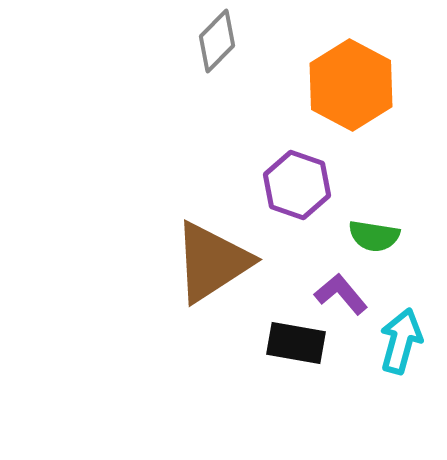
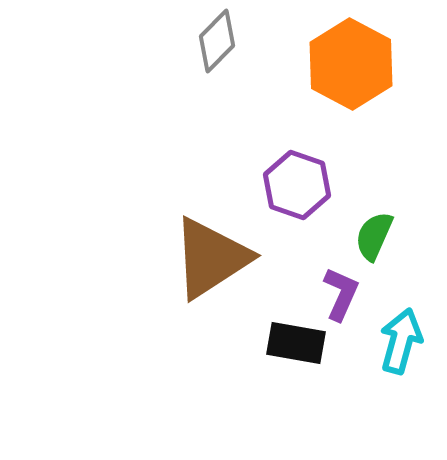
orange hexagon: moved 21 px up
green semicircle: rotated 105 degrees clockwise
brown triangle: moved 1 px left, 4 px up
purple L-shape: rotated 64 degrees clockwise
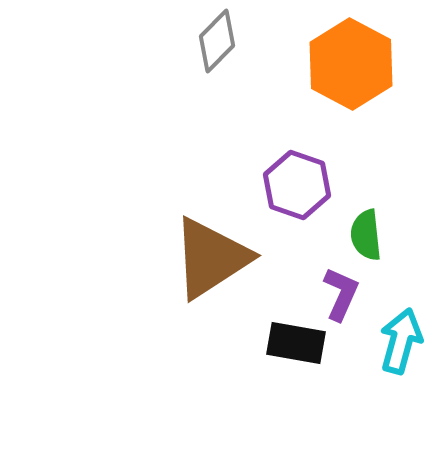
green semicircle: moved 8 px left, 1 px up; rotated 30 degrees counterclockwise
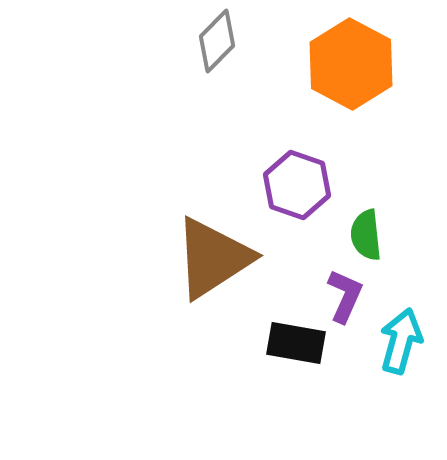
brown triangle: moved 2 px right
purple L-shape: moved 4 px right, 2 px down
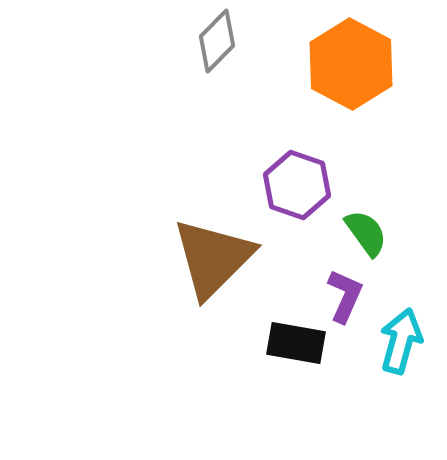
green semicircle: moved 2 px up; rotated 150 degrees clockwise
brown triangle: rotated 12 degrees counterclockwise
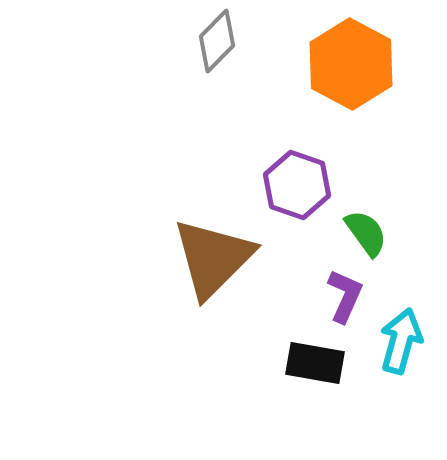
black rectangle: moved 19 px right, 20 px down
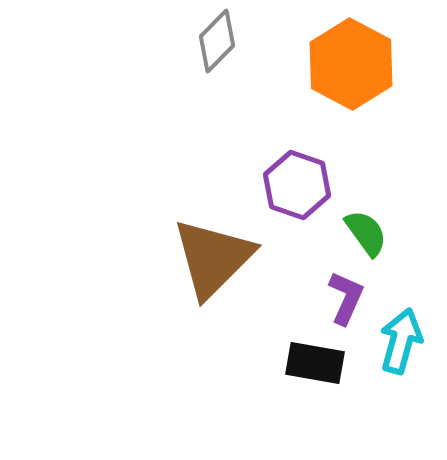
purple L-shape: moved 1 px right, 2 px down
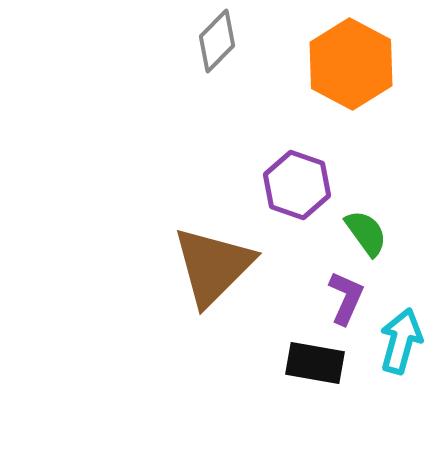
brown triangle: moved 8 px down
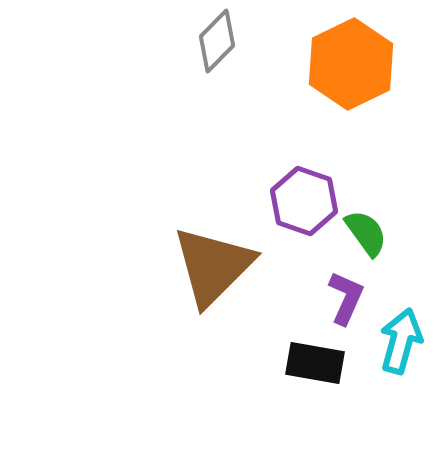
orange hexagon: rotated 6 degrees clockwise
purple hexagon: moved 7 px right, 16 px down
